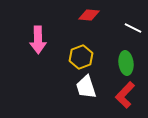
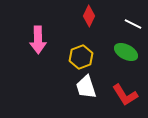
red diamond: moved 1 px down; rotated 70 degrees counterclockwise
white line: moved 4 px up
green ellipse: moved 11 px up; rotated 55 degrees counterclockwise
red L-shape: rotated 76 degrees counterclockwise
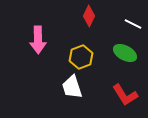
green ellipse: moved 1 px left, 1 px down
white trapezoid: moved 14 px left
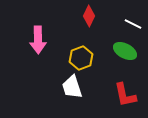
green ellipse: moved 2 px up
yellow hexagon: moved 1 px down
red L-shape: rotated 20 degrees clockwise
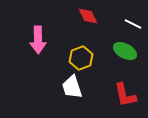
red diamond: moved 1 px left; rotated 50 degrees counterclockwise
